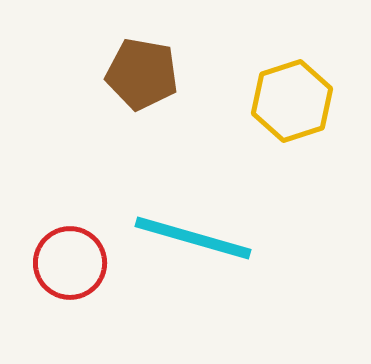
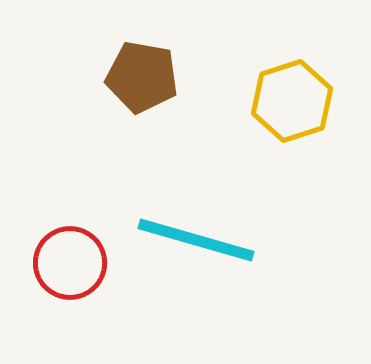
brown pentagon: moved 3 px down
cyan line: moved 3 px right, 2 px down
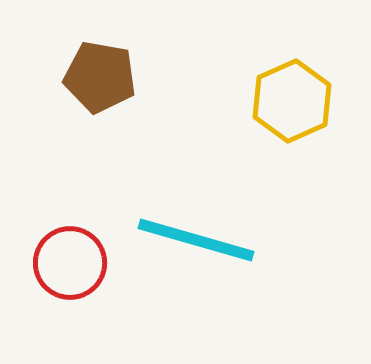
brown pentagon: moved 42 px left
yellow hexagon: rotated 6 degrees counterclockwise
